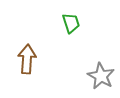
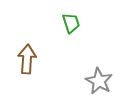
gray star: moved 2 px left, 5 px down
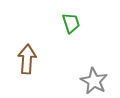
gray star: moved 5 px left
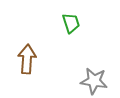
gray star: rotated 20 degrees counterclockwise
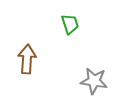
green trapezoid: moved 1 px left, 1 px down
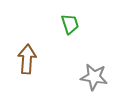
gray star: moved 4 px up
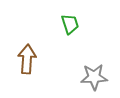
gray star: rotated 12 degrees counterclockwise
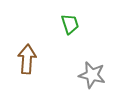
gray star: moved 2 px left, 2 px up; rotated 16 degrees clockwise
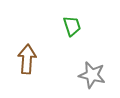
green trapezoid: moved 2 px right, 2 px down
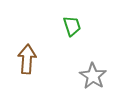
gray star: moved 1 px right, 1 px down; rotated 20 degrees clockwise
